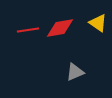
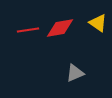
gray triangle: moved 1 px down
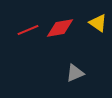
red line: rotated 15 degrees counterclockwise
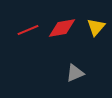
yellow triangle: moved 2 px left, 4 px down; rotated 36 degrees clockwise
red diamond: moved 2 px right
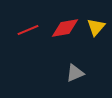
red diamond: moved 3 px right
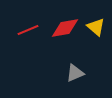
yellow triangle: rotated 30 degrees counterclockwise
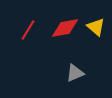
red line: rotated 35 degrees counterclockwise
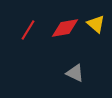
yellow triangle: moved 3 px up
gray triangle: rotated 48 degrees clockwise
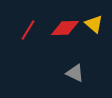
yellow triangle: moved 2 px left
red diamond: rotated 8 degrees clockwise
